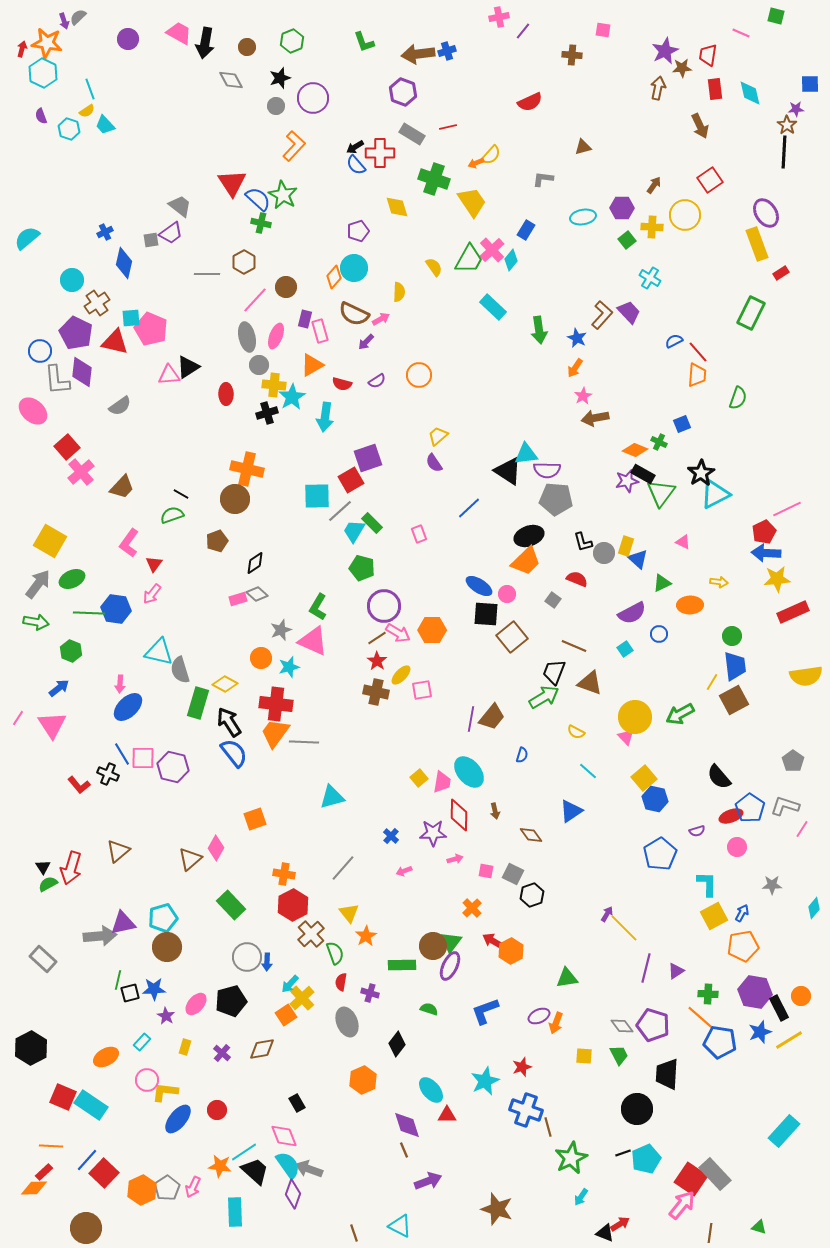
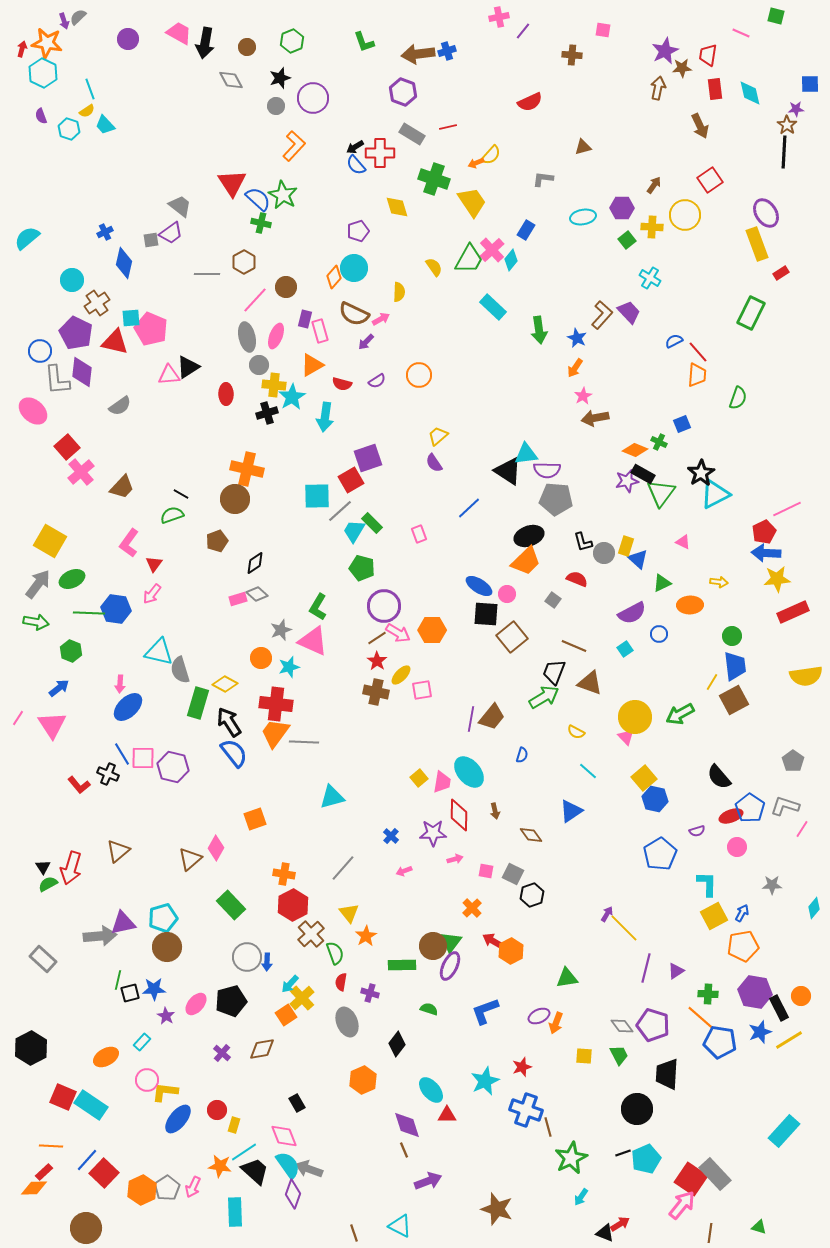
yellow rectangle at (185, 1047): moved 49 px right, 78 px down
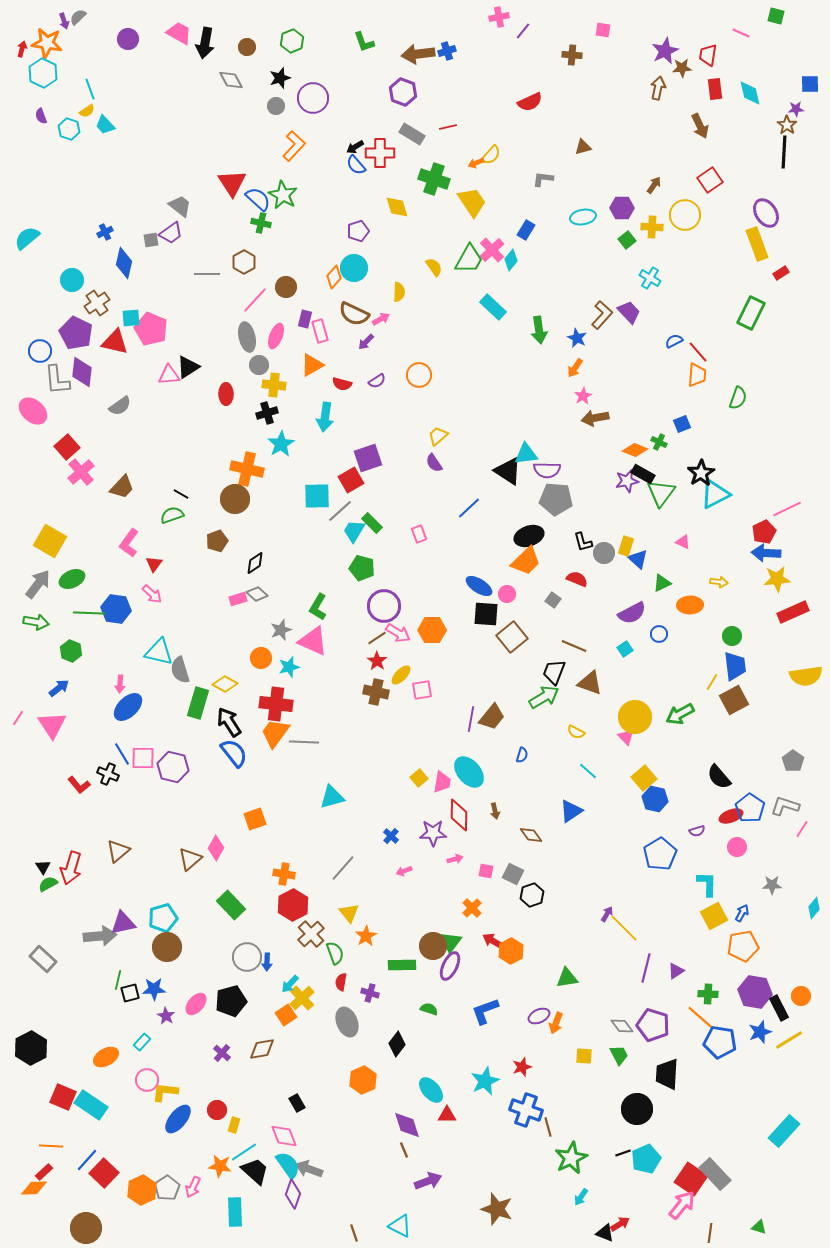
cyan star at (292, 397): moved 11 px left, 47 px down
pink arrow at (152, 594): rotated 85 degrees counterclockwise
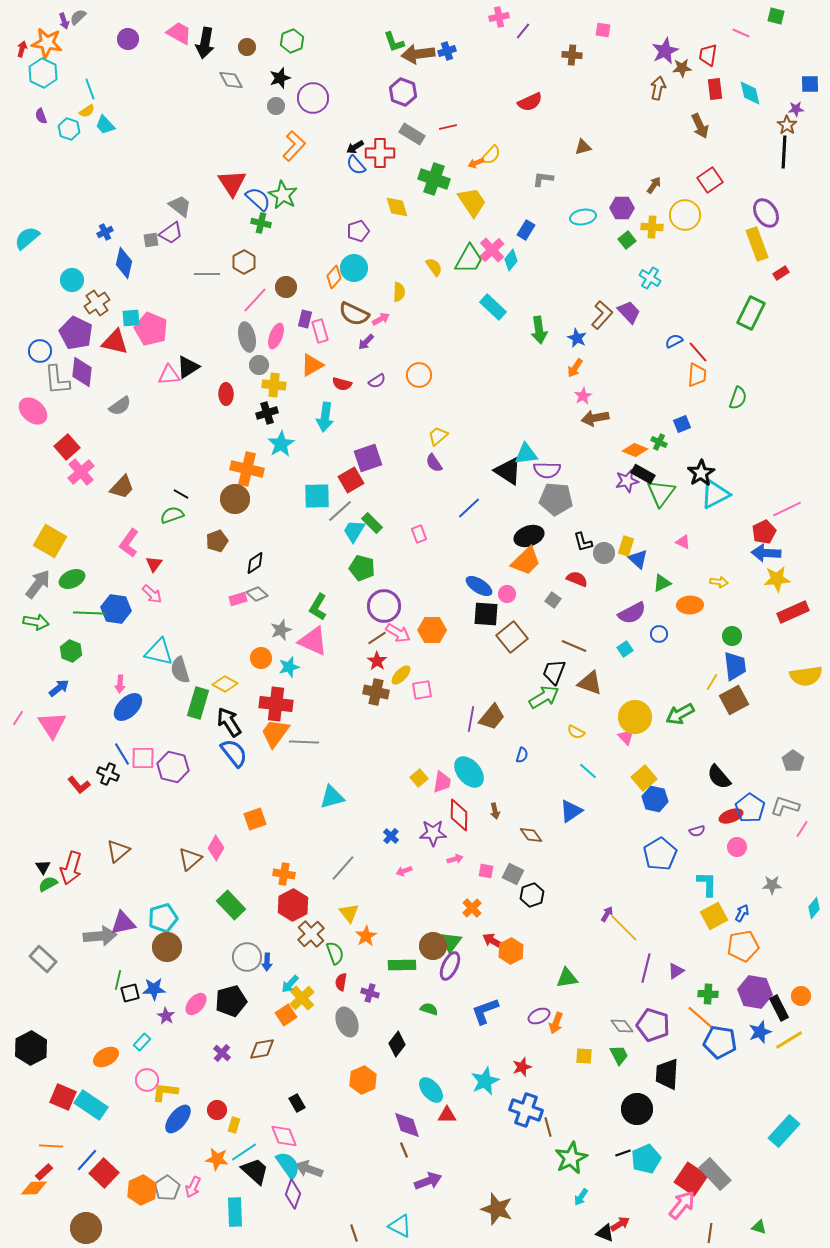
green L-shape at (364, 42): moved 30 px right
orange star at (220, 1166): moved 3 px left, 7 px up
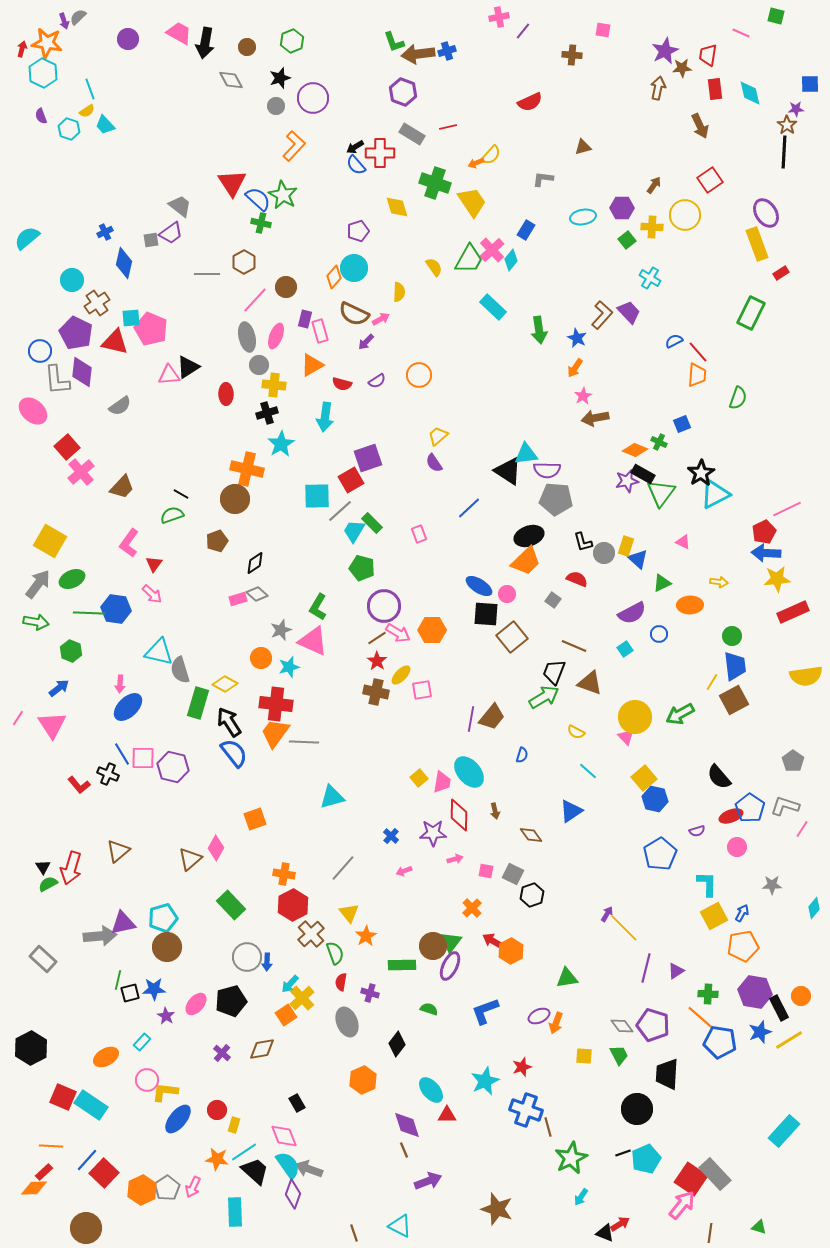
green cross at (434, 179): moved 1 px right, 4 px down
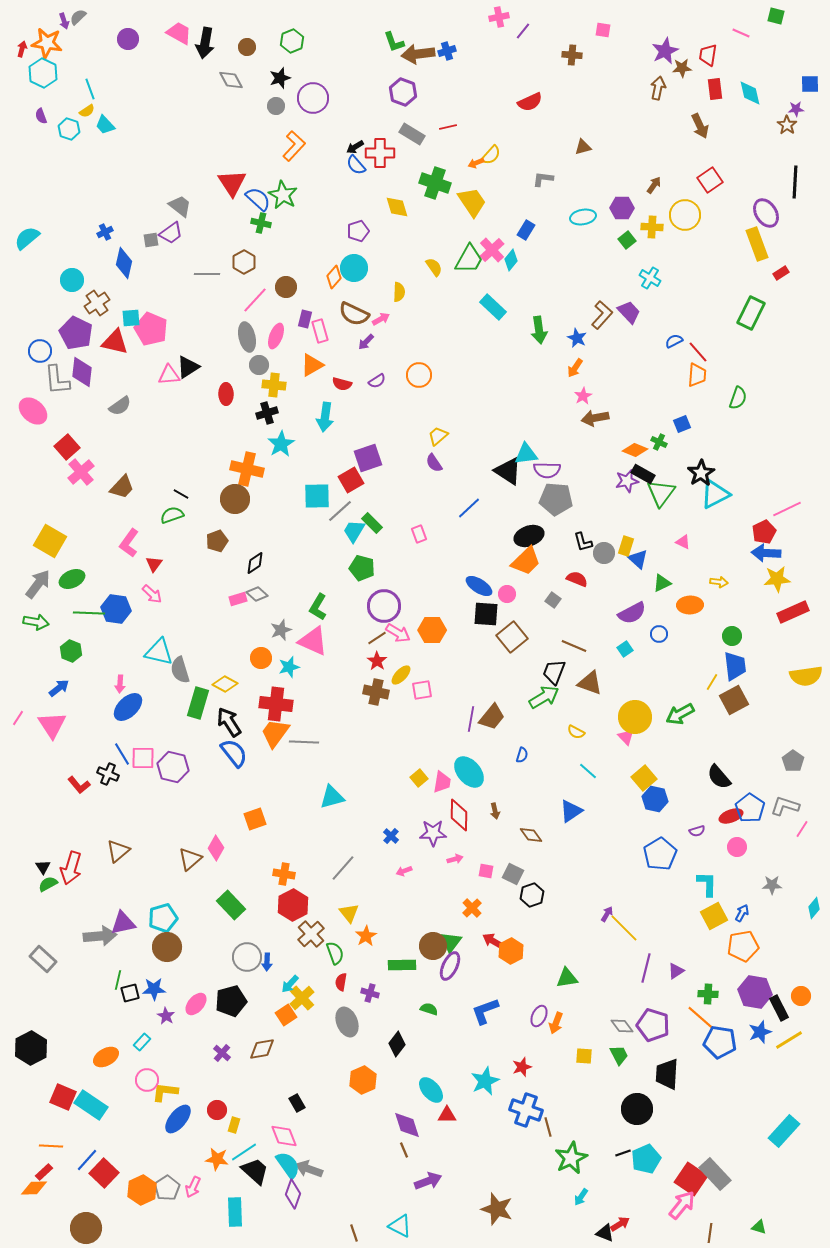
black line at (784, 152): moved 11 px right, 30 px down
purple ellipse at (539, 1016): rotated 40 degrees counterclockwise
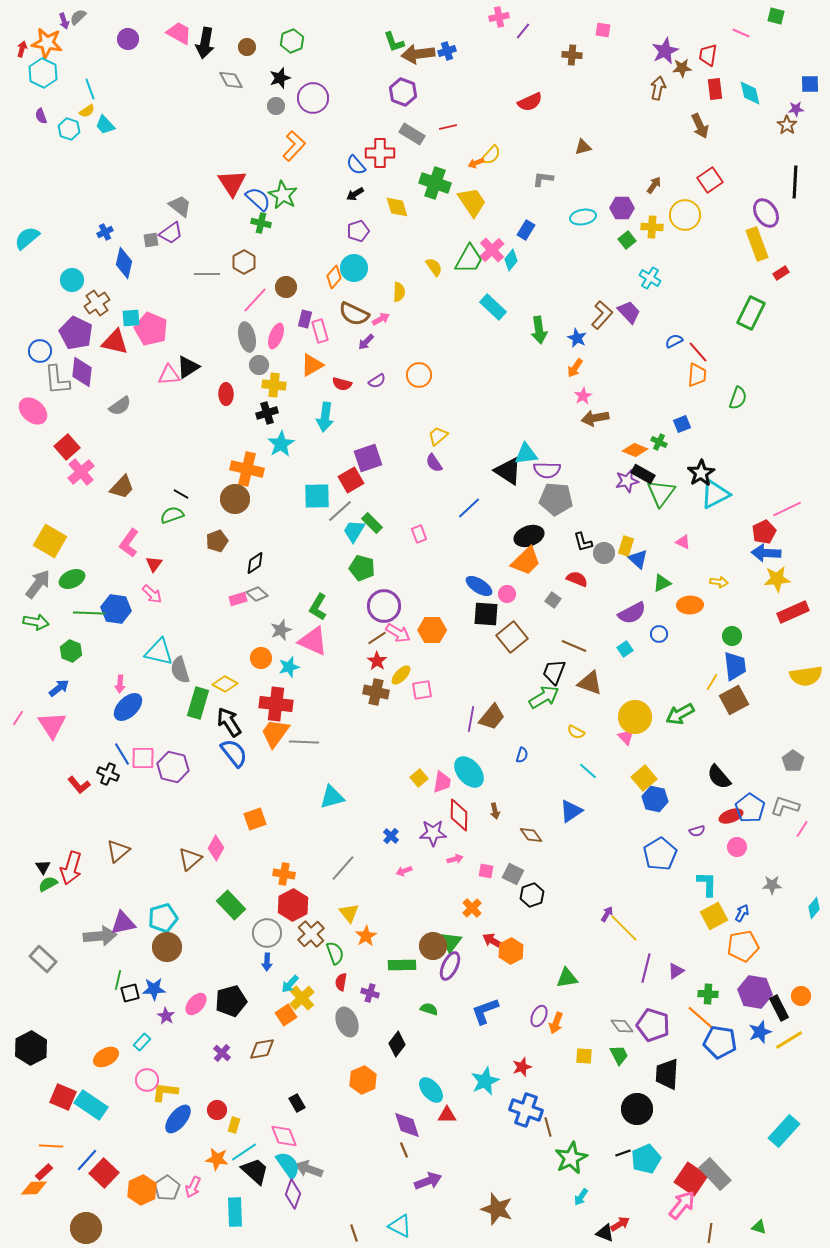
black arrow at (355, 147): moved 47 px down
gray circle at (247, 957): moved 20 px right, 24 px up
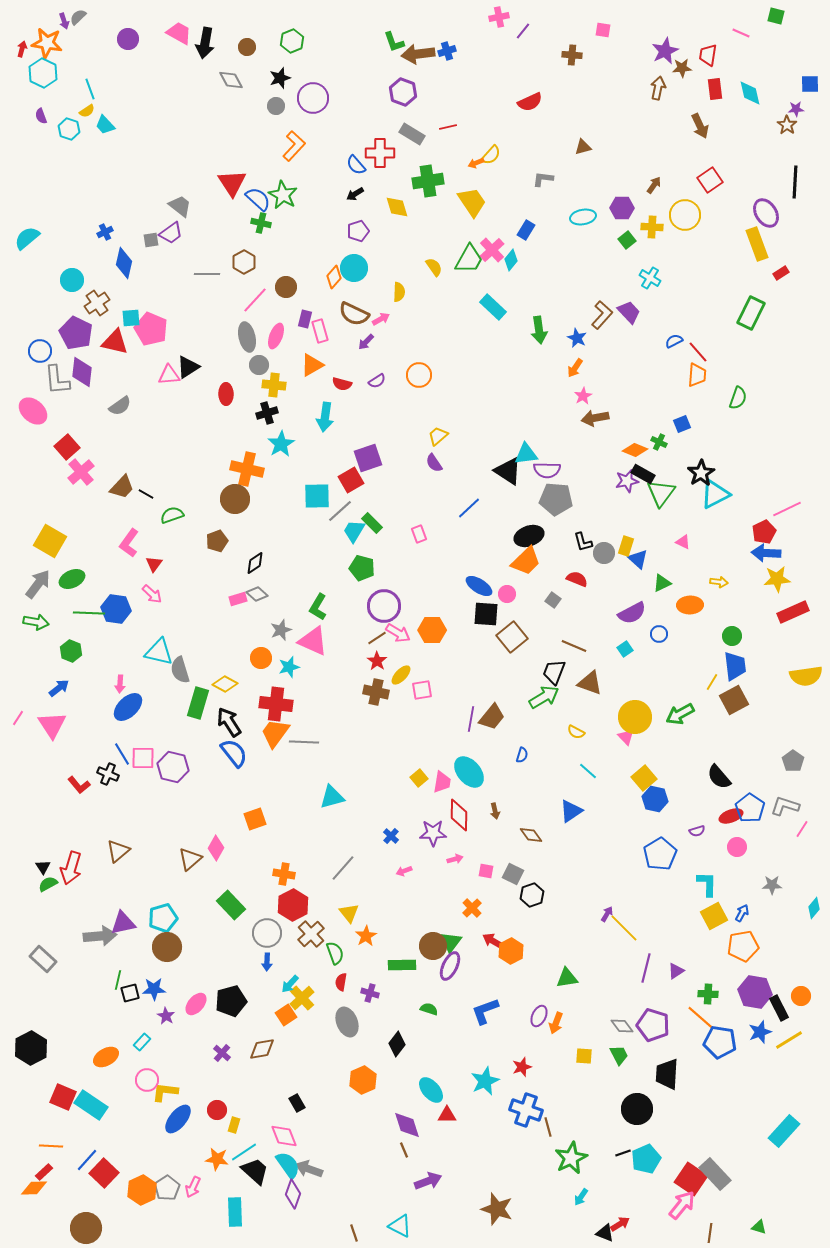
green cross at (435, 183): moved 7 px left, 2 px up; rotated 28 degrees counterclockwise
black line at (181, 494): moved 35 px left
